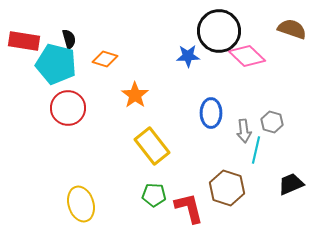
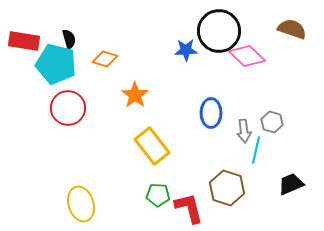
blue star: moved 2 px left, 6 px up
green pentagon: moved 4 px right
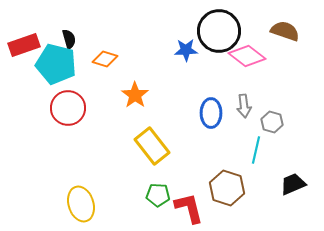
brown semicircle: moved 7 px left, 2 px down
red rectangle: moved 4 px down; rotated 28 degrees counterclockwise
pink diamond: rotated 6 degrees counterclockwise
gray arrow: moved 25 px up
black trapezoid: moved 2 px right
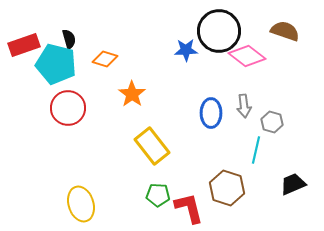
orange star: moved 3 px left, 1 px up
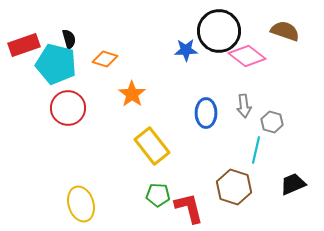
blue ellipse: moved 5 px left
brown hexagon: moved 7 px right, 1 px up
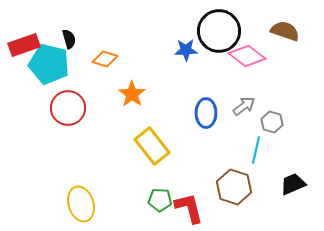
cyan pentagon: moved 7 px left
gray arrow: rotated 120 degrees counterclockwise
green pentagon: moved 2 px right, 5 px down
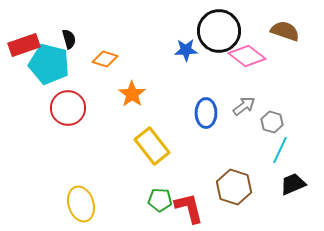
cyan line: moved 24 px right; rotated 12 degrees clockwise
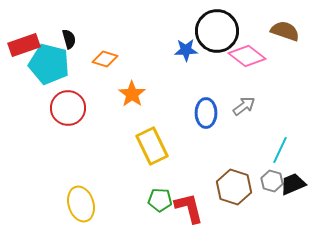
black circle: moved 2 px left
gray hexagon: moved 59 px down
yellow rectangle: rotated 12 degrees clockwise
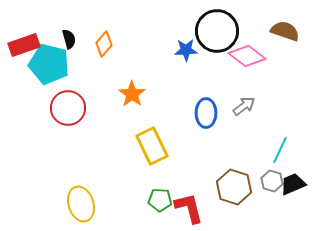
orange diamond: moved 1 px left, 15 px up; rotated 65 degrees counterclockwise
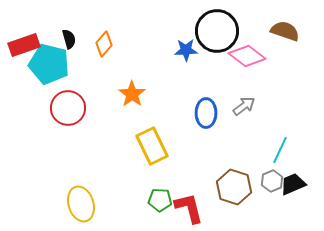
gray hexagon: rotated 20 degrees clockwise
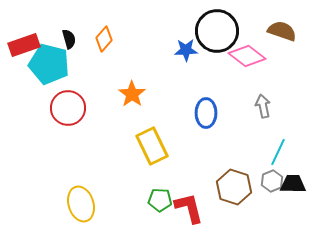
brown semicircle: moved 3 px left
orange diamond: moved 5 px up
gray arrow: moved 19 px right; rotated 65 degrees counterclockwise
cyan line: moved 2 px left, 2 px down
black trapezoid: rotated 24 degrees clockwise
